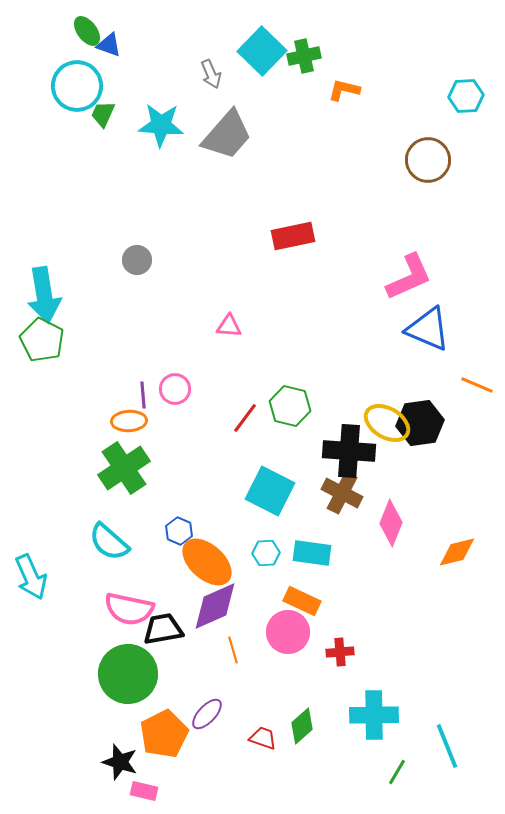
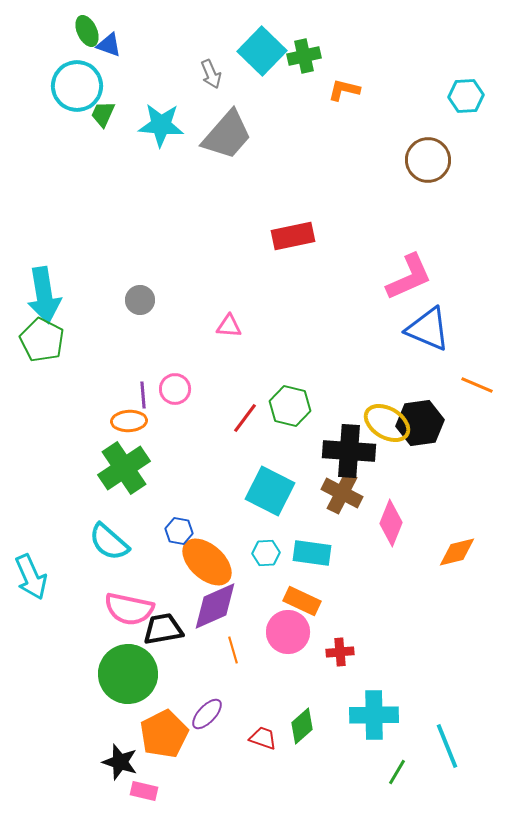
green ellipse at (87, 31): rotated 12 degrees clockwise
gray circle at (137, 260): moved 3 px right, 40 px down
blue hexagon at (179, 531): rotated 12 degrees counterclockwise
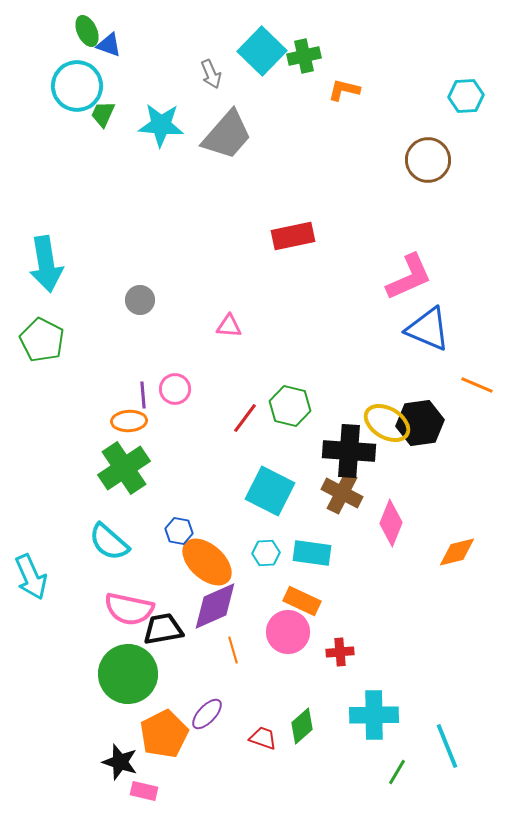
cyan arrow at (44, 295): moved 2 px right, 31 px up
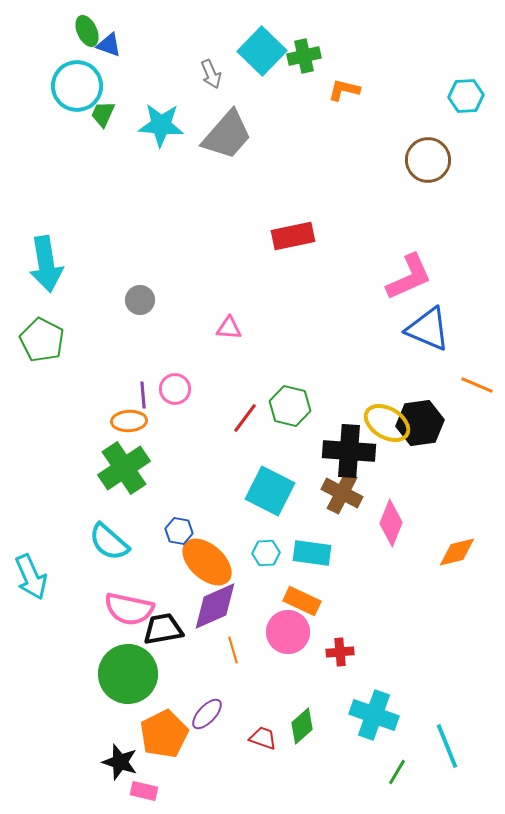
pink triangle at (229, 326): moved 2 px down
cyan cross at (374, 715): rotated 21 degrees clockwise
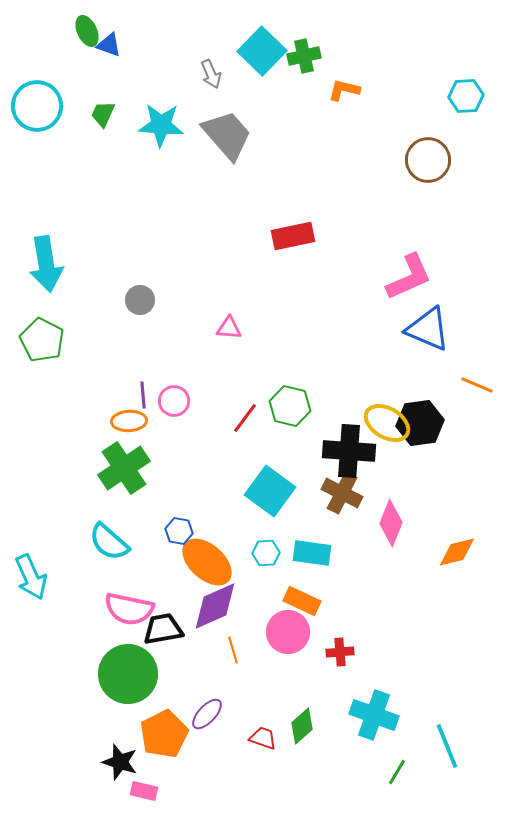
cyan circle at (77, 86): moved 40 px left, 20 px down
gray trapezoid at (227, 135): rotated 82 degrees counterclockwise
pink circle at (175, 389): moved 1 px left, 12 px down
cyan square at (270, 491): rotated 9 degrees clockwise
